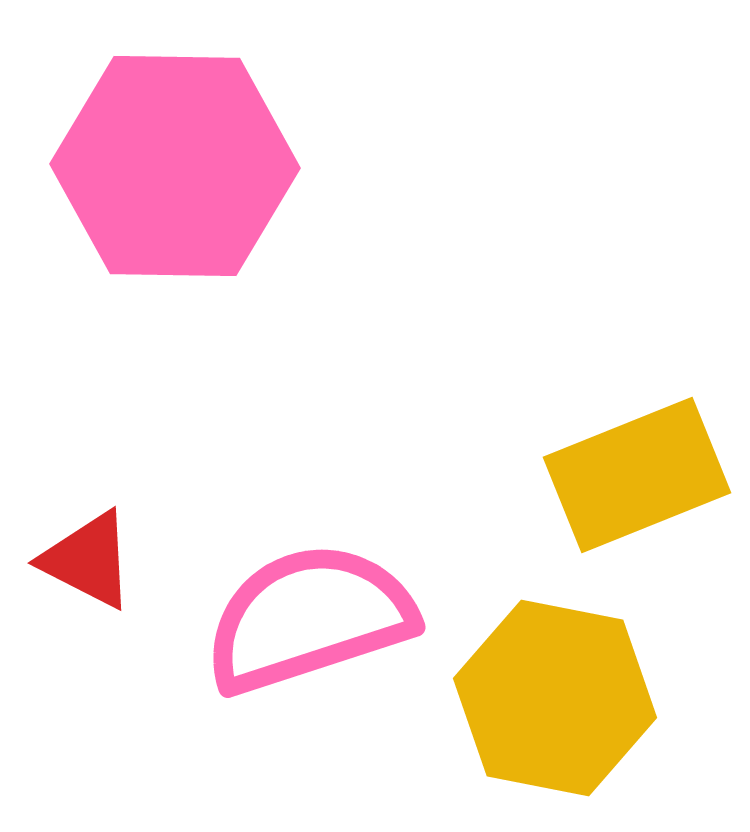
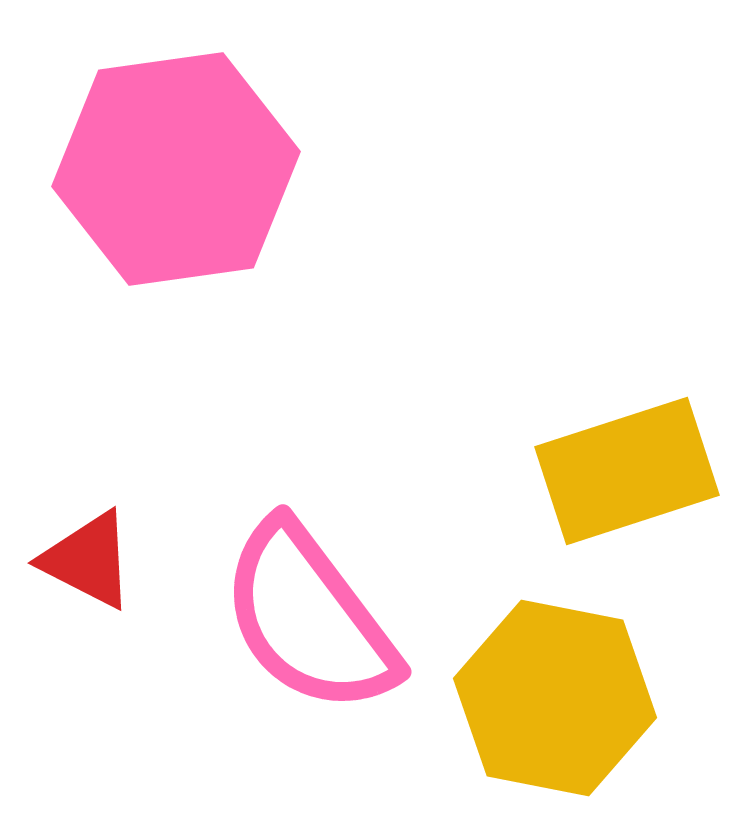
pink hexagon: moved 1 px right, 3 px down; rotated 9 degrees counterclockwise
yellow rectangle: moved 10 px left, 4 px up; rotated 4 degrees clockwise
pink semicircle: rotated 109 degrees counterclockwise
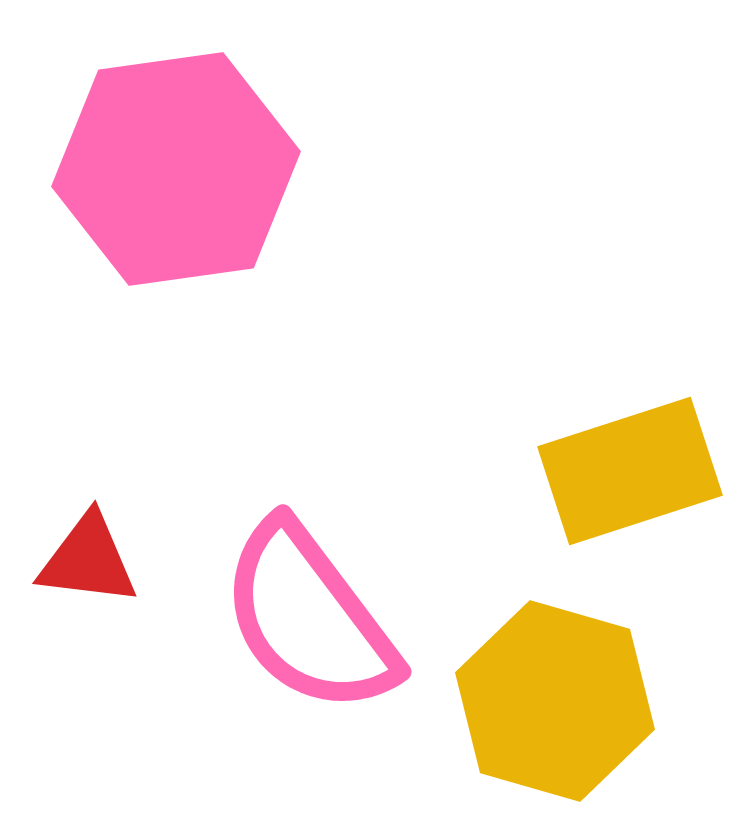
yellow rectangle: moved 3 px right
red triangle: rotated 20 degrees counterclockwise
yellow hexagon: moved 3 px down; rotated 5 degrees clockwise
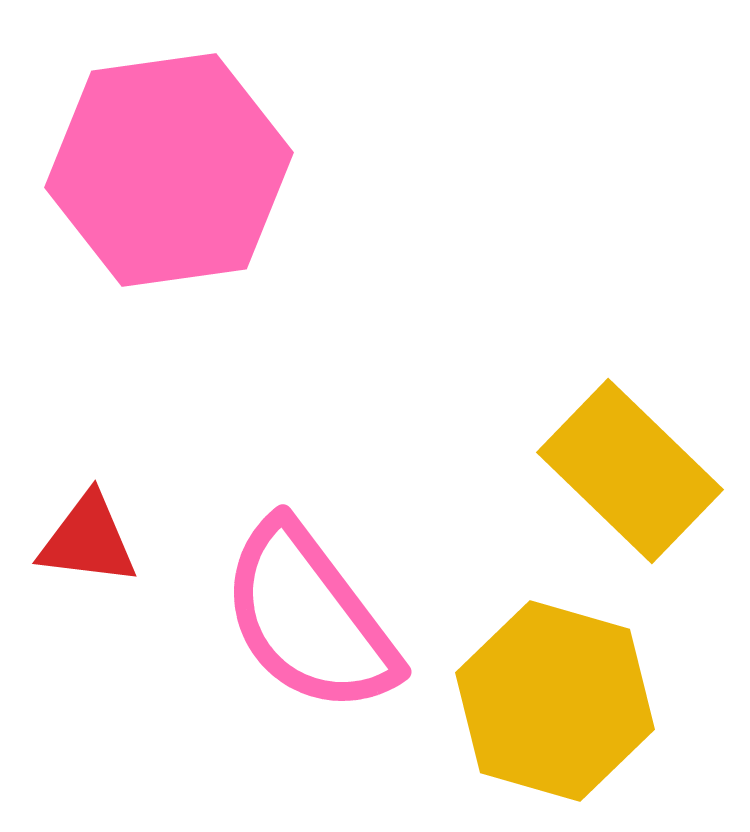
pink hexagon: moved 7 px left, 1 px down
yellow rectangle: rotated 62 degrees clockwise
red triangle: moved 20 px up
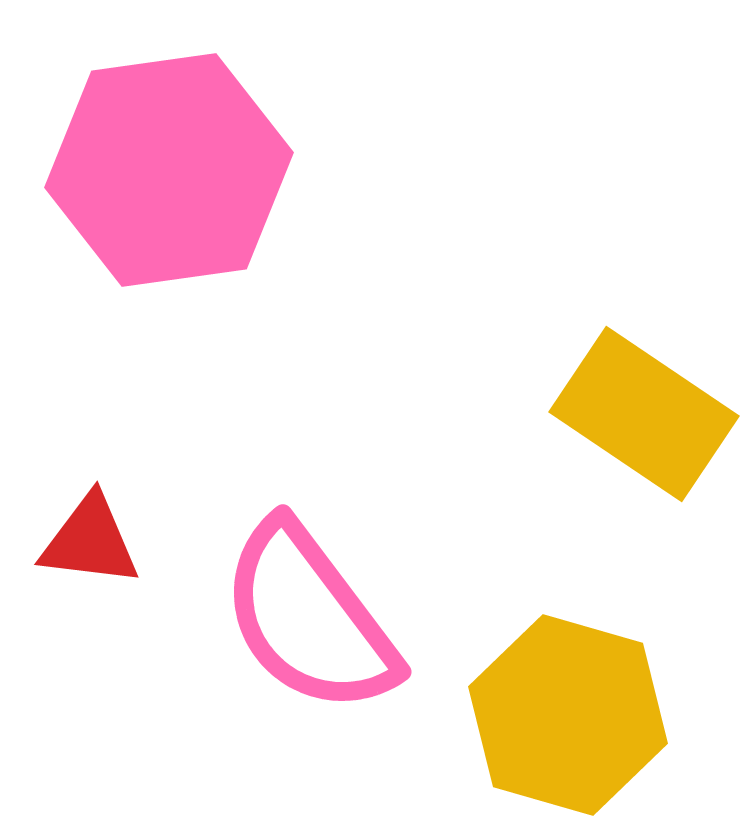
yellow rectangle: moved 14 px right, 57 px up; rotated 10 degrees counterclockwise
red triangle: moved 2 px right, 1 px down
yellow hexagon: moved 13 px right, 14 px down
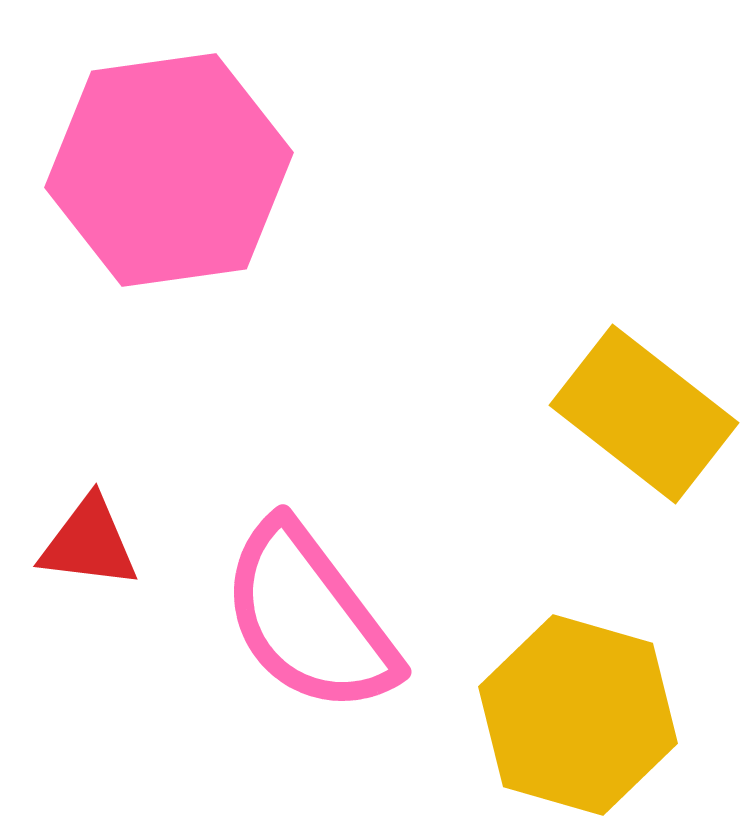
yellow rectangle: rotated 4 degrees clockwise
red triangle: moved 1 px left, 2 px down
yellow hexagon: moved 10 px right
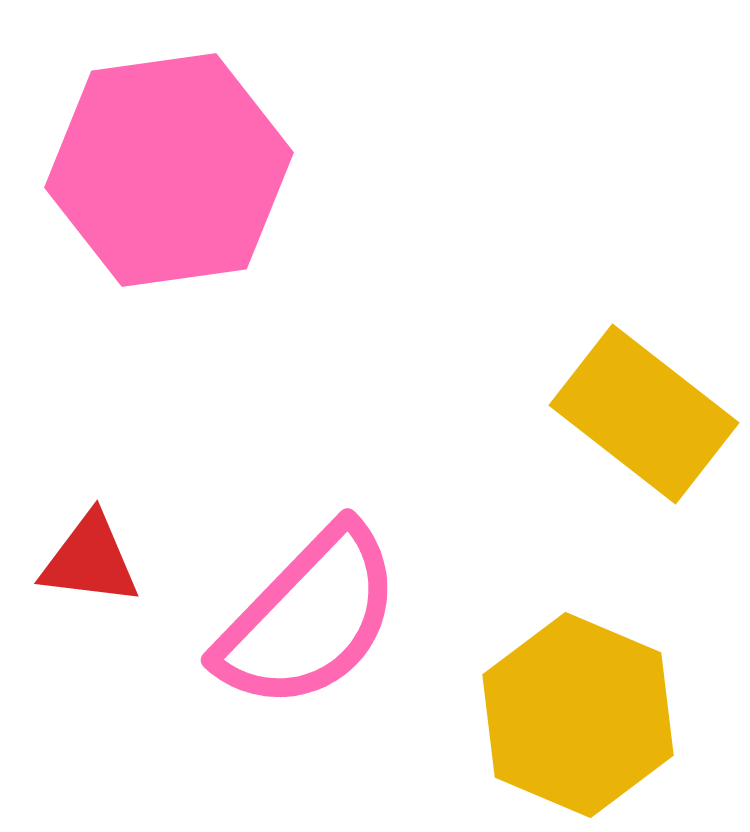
red triangle: moved 1 px right, 17 px down
pink semicircle: rotated 99 degrees counterclockwise
yellow hexagon: rotated 7 degrees clockwise
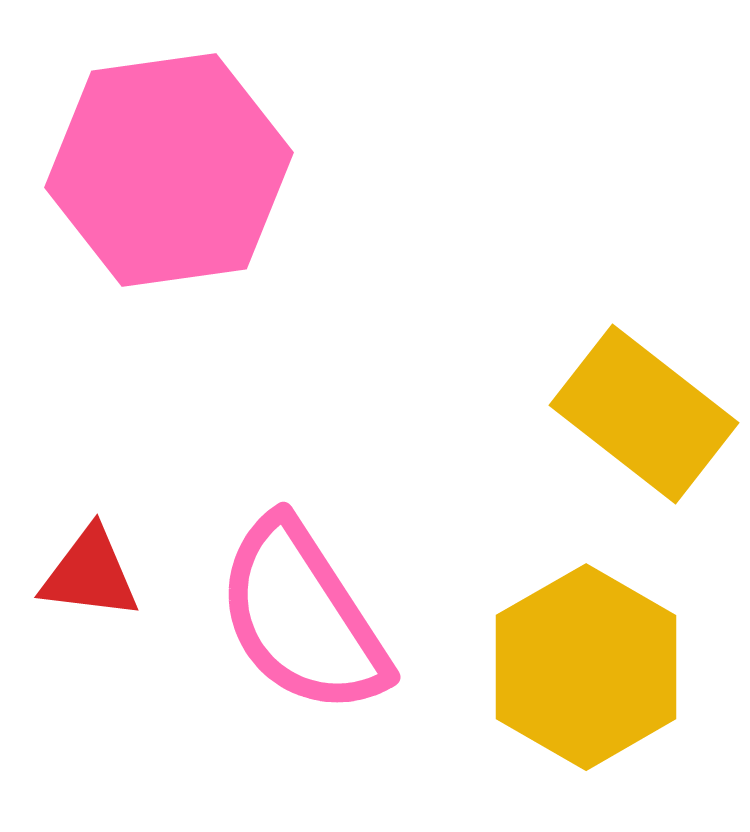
red triangle: moved 14 px down
pink semicircle: moved 7 px left, 1 px up; rotated 103 degrees clockwise
yellow hexagon: moved 8 px right, 48 px up; rotated 7 degrees clockwise
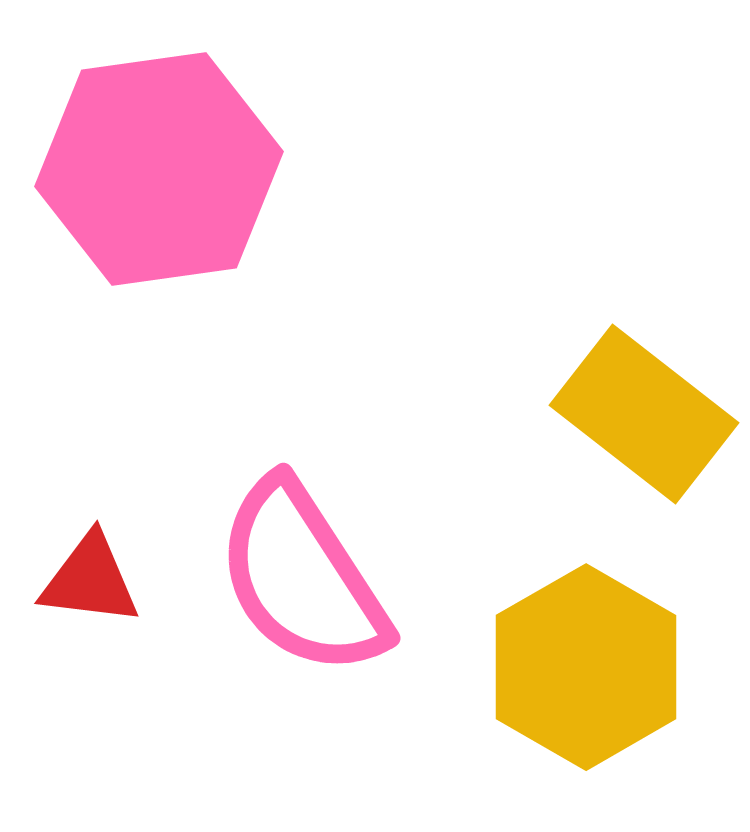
pink hexagon: moved 10 px left, 1 px up
red triangle: moved 6 px down
pink semicircle: moved 39 px up
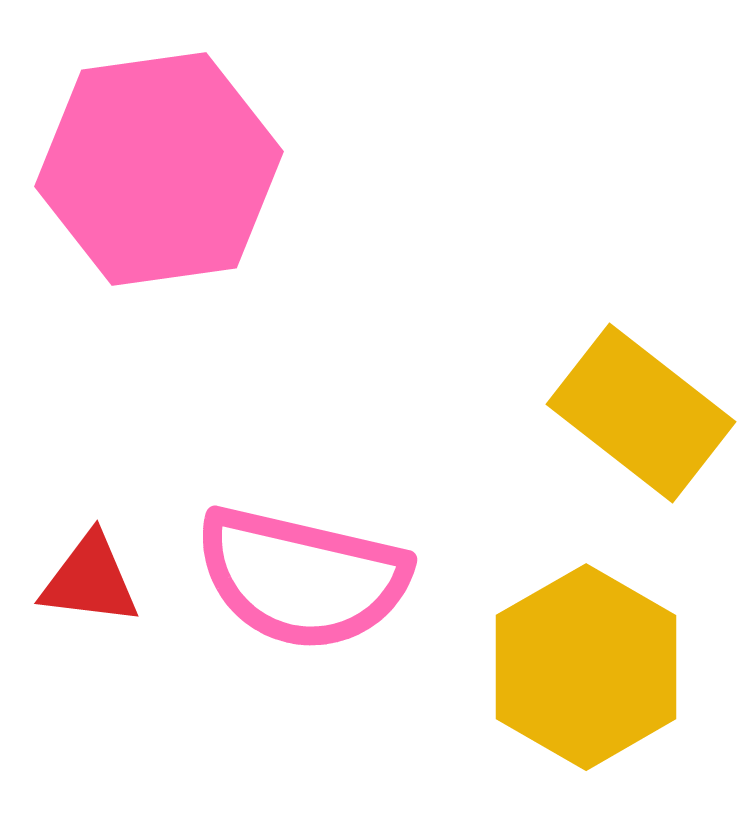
yellow rectangle: moved 3 px left, 1 px up
pink semicircle: rotated 44 degrees counterclockwise
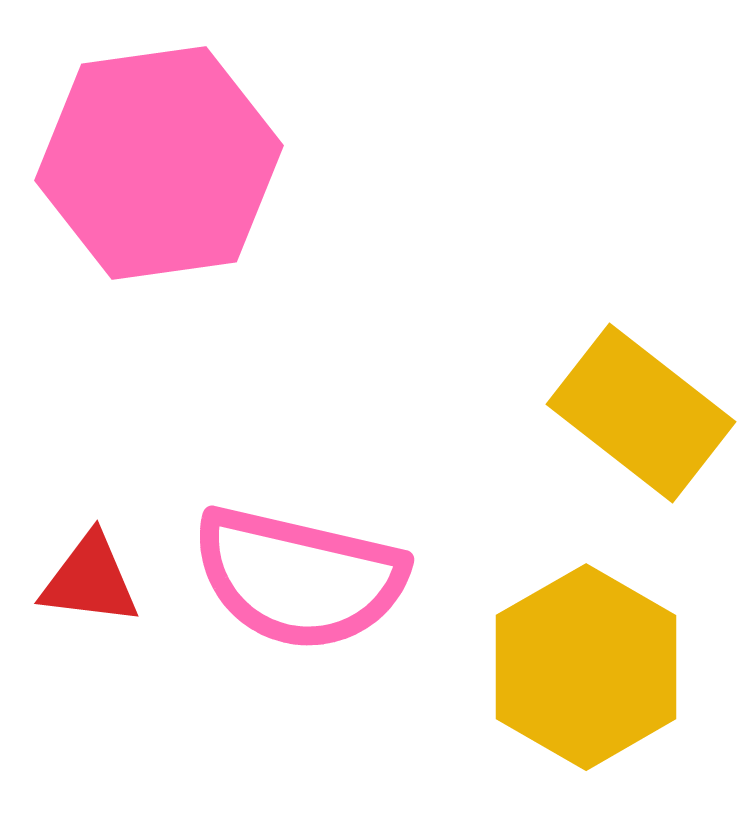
pink hexagon: moved 6 px up
pink semicircle: moved 3 px left
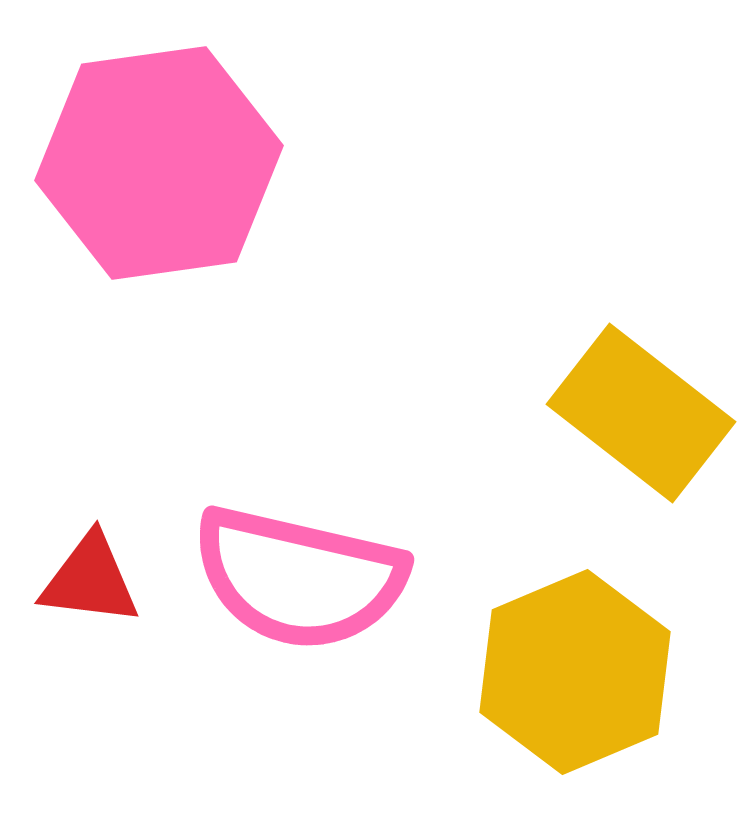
yellow hexagon: moved 11 px left, 5 px down; rotated 7 degrees clockwise
